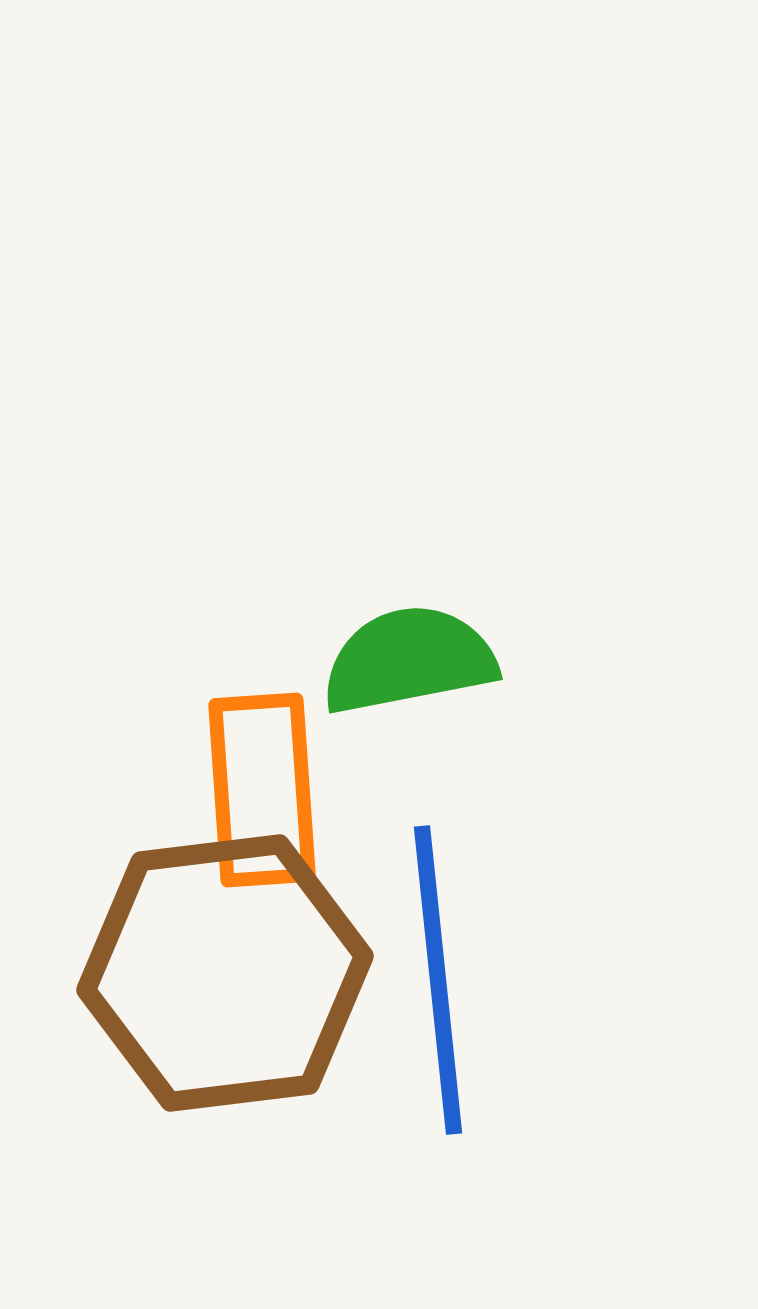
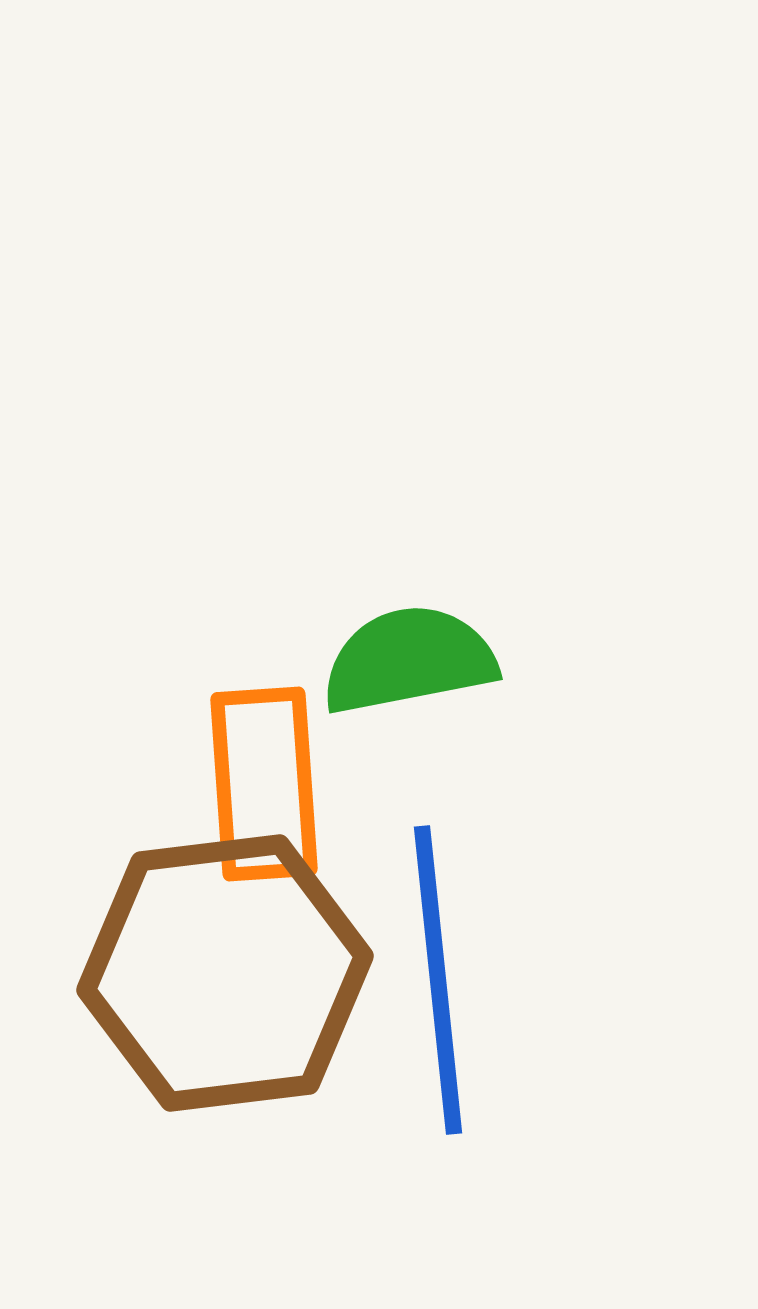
orange rectangle: moved 2 px right, 6 px up
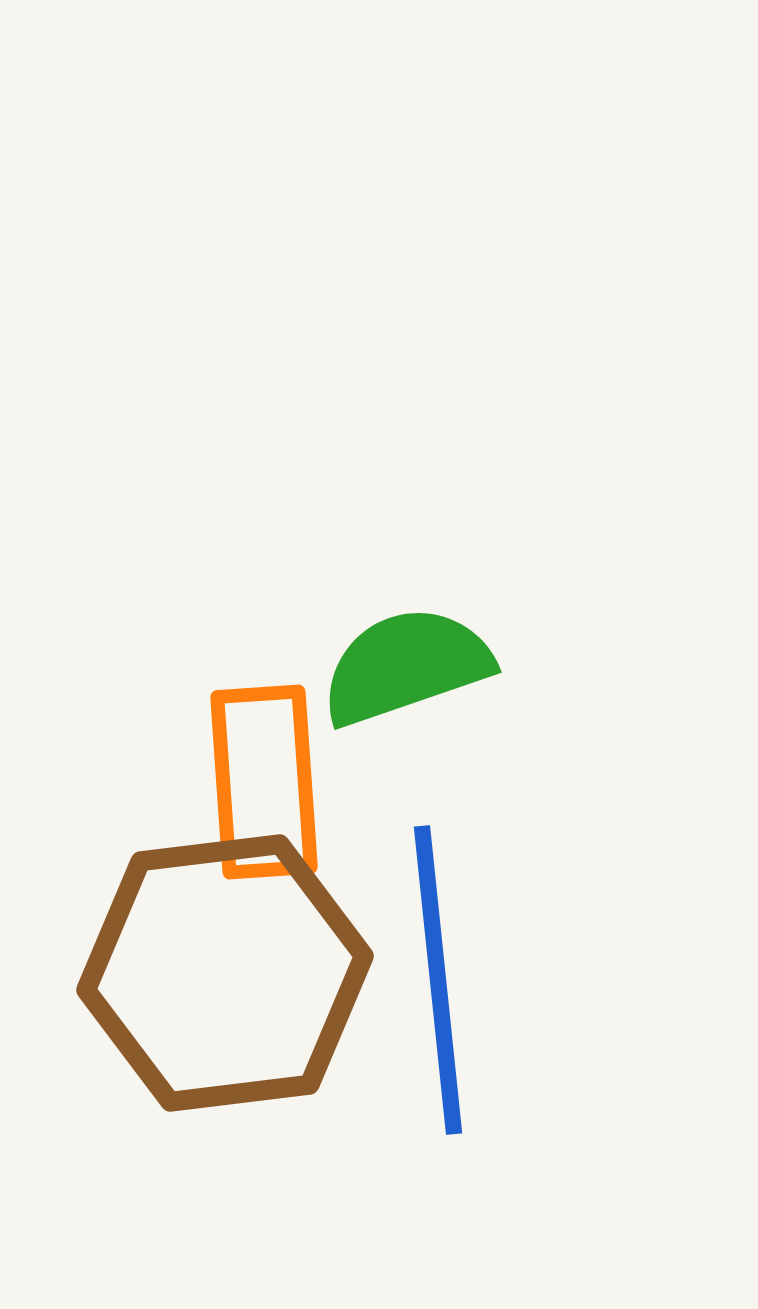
green semicircle: moved 3 px left, 6 px down; rotated 8 degrees counterclockwise
orange rectangle: moved 2 px up
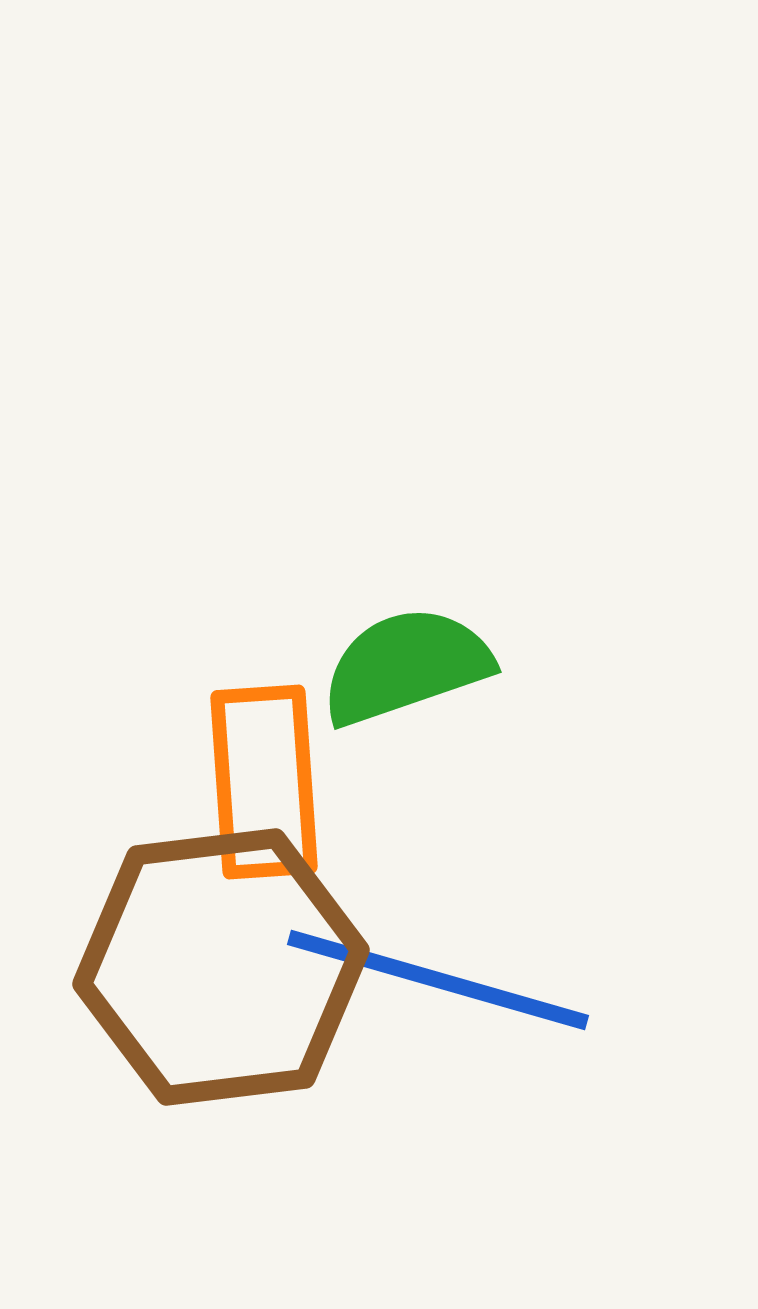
brown hexagon: moved 4 px left, 6 px up
blue line: rotated 68 degrees counterclockwise
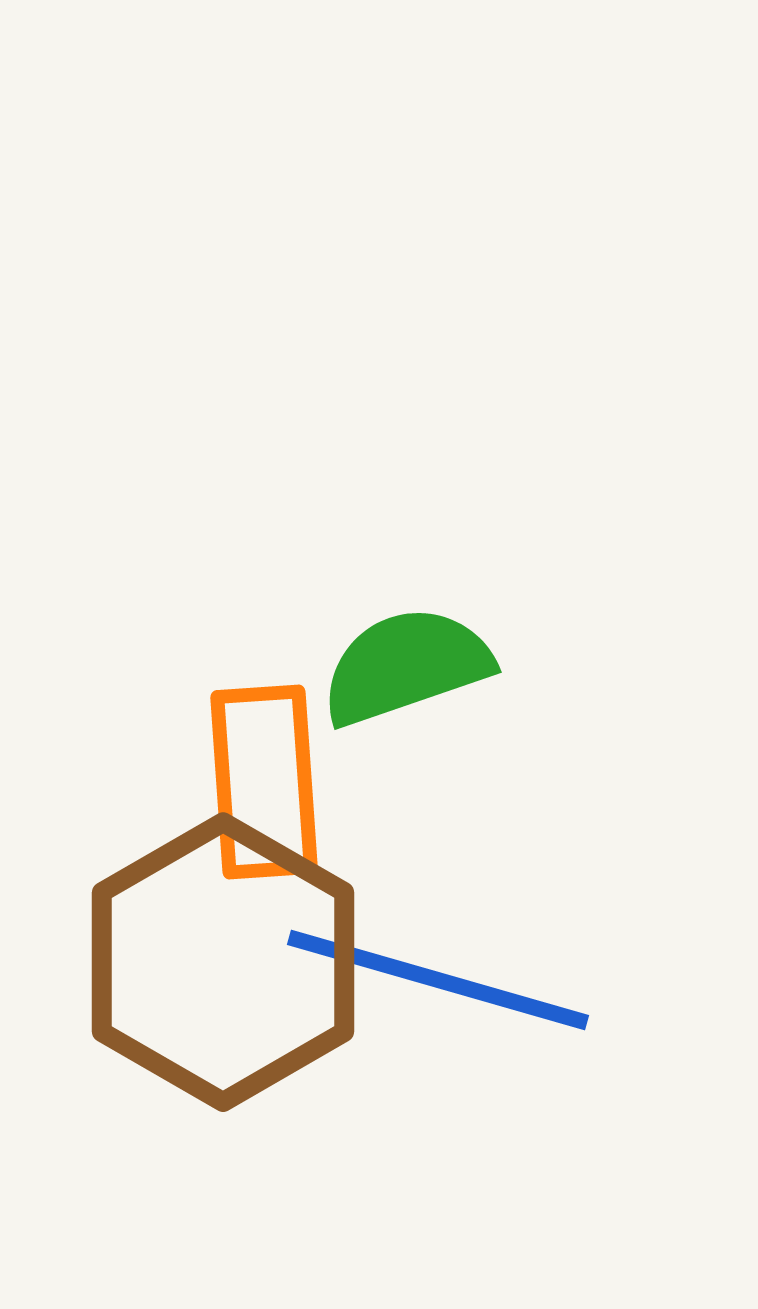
brown hexagon: moved 2 px right, 5 px up; rotated 23 degrees counterclockwise
